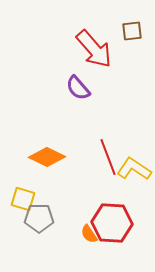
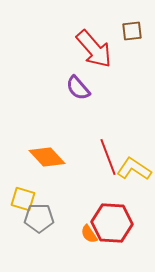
orange diamond: rotated 21 degrees clockwise
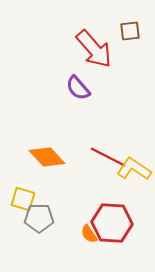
brown square: moved 2 px left
red line: rotated 42 degrees counterclockwise
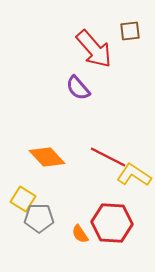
yellow L-shape: moved 6 px down
yellow square: rotated 15 degrees clockwise
orange semicircle: moved 9 px left
